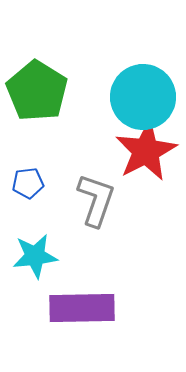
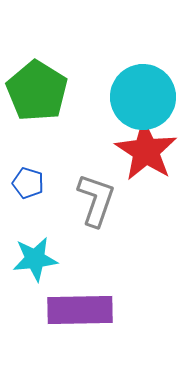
red star: rotated 12 degrees counterclockwise
blue pentagon: rotated 24 degrees clockwise
cyan star: moved 3 px down
purple rectangle: moved 2 px left, 2 px down
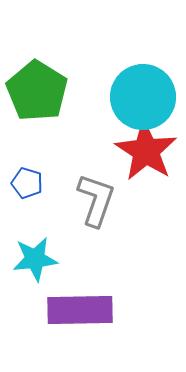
blue pentagon: moved 1 px left
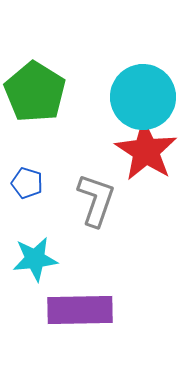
green pentagon: moved 2 px left, 1 px down
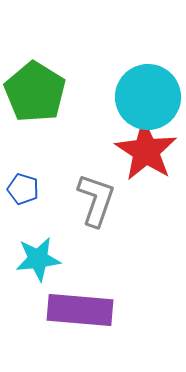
cyan circle: moved 5 px right
blue pentagon: moved 4 px left, 6 px down
cyan star: moved 3 px right
purple rectangle: rotated 6 degrees clockwise
